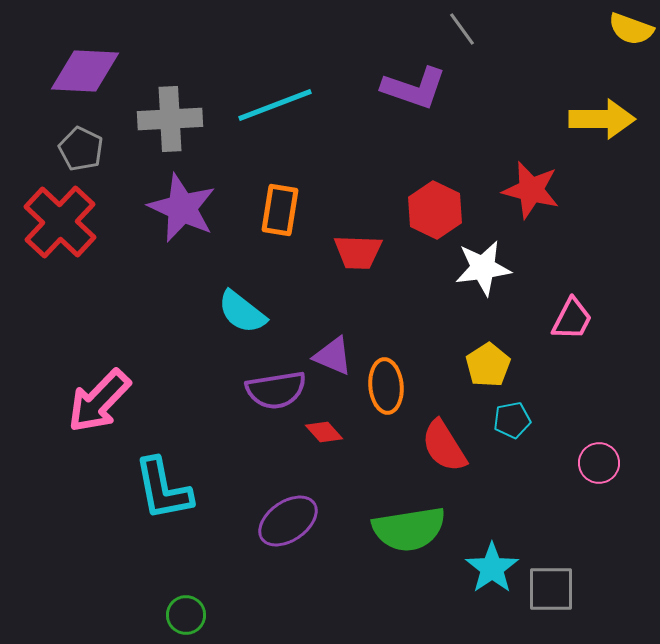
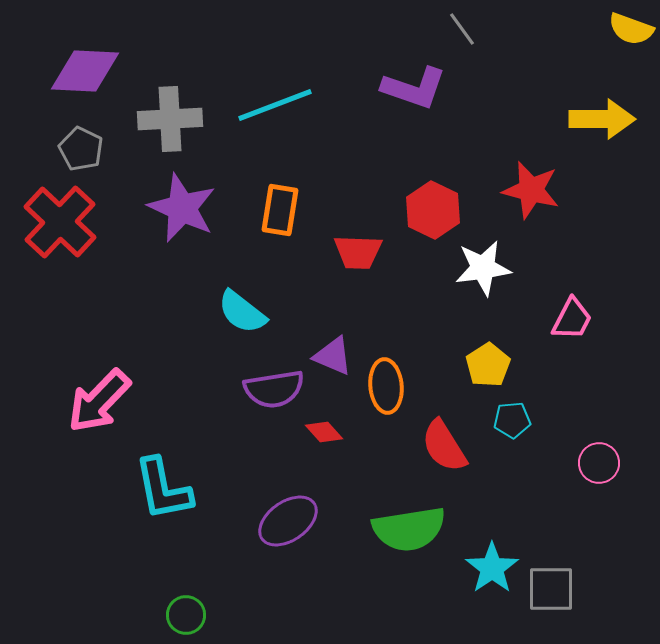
red hexagon: moved 2 px left
purple semicircle: moved 2 px left, 1 px up
cyan pentagon: rotated 6 degrees clockwise
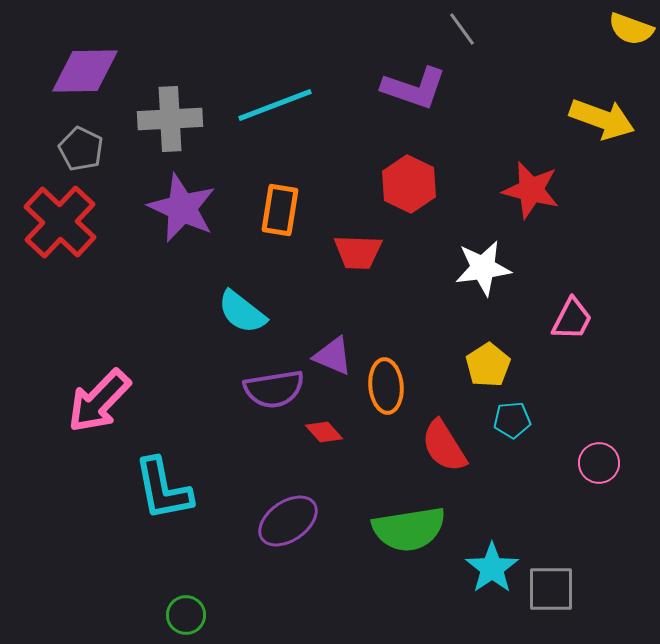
purple diamond: rotated 4 degrees counterclockwise
yellow arrow: rotated 20 degrees clockwise
red hexagon: moved 24 px left, 26 px up
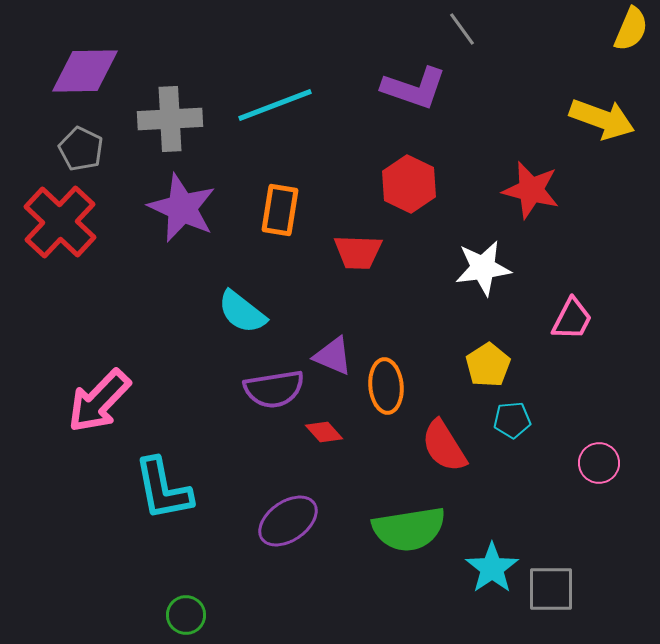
yellow semicircle: rotated 87 degrees counterclockwise
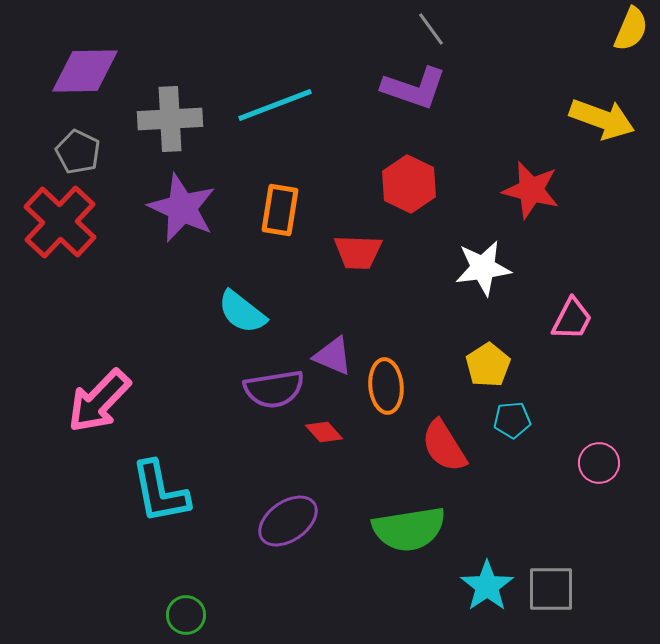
gray line: moved 31 px left
gray pentagon: moved 3 px left, 3 px down
cyan L-shape: moved 3 px left, 3 px down
cyan star: moved 5 px left, 18 px down
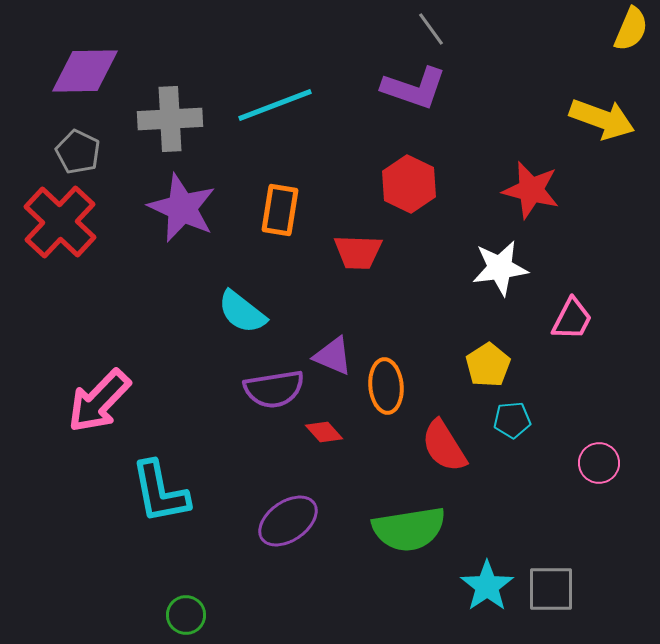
white star: moved 17 px right
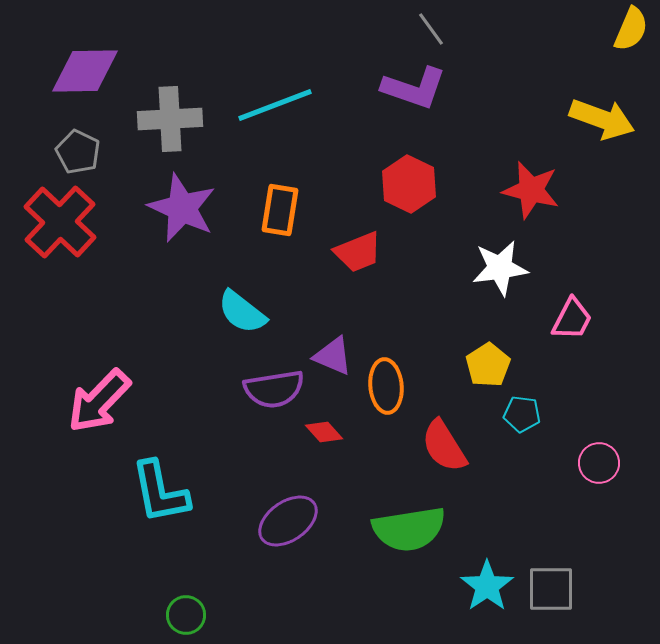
red trapezoid: rotated 24 degrees counterclockwise
cyan pentagon: moved 10 px right, 6 px up; rotated 12 degrees clockwise
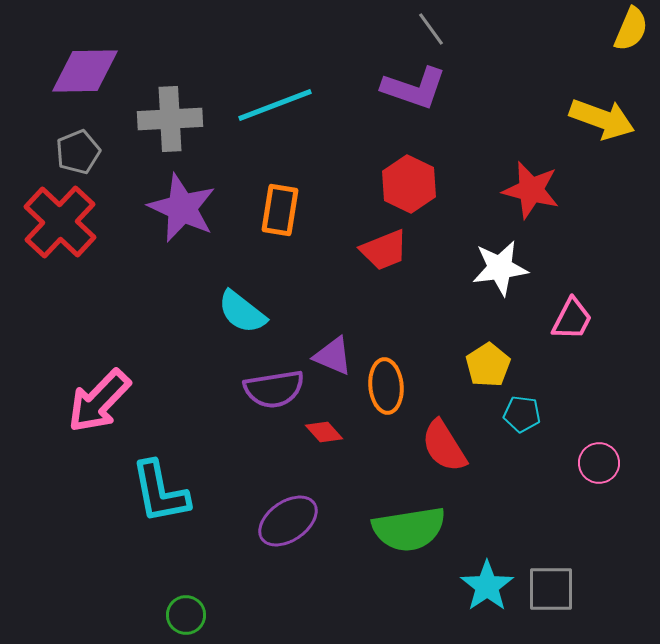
gray pentagon: rotated 24 degrees clockwise
red trapezoid: moved 26 px right, 2 px up
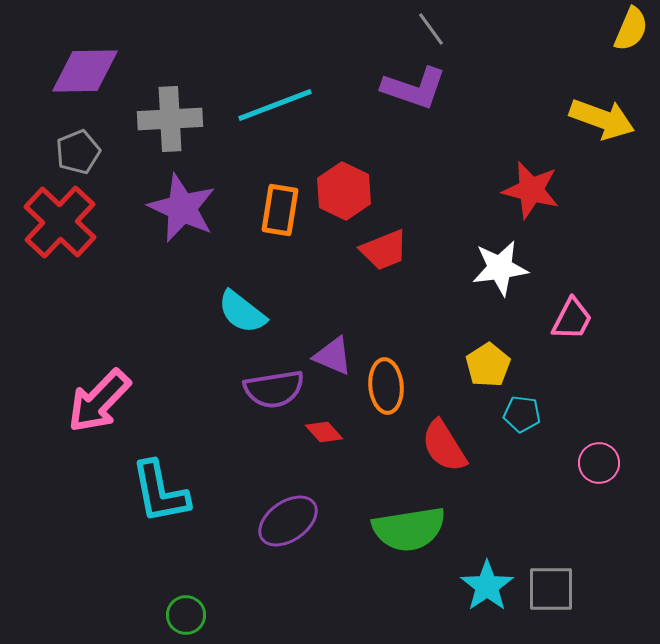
red hexagon: moved 65 px left, 7 px down
